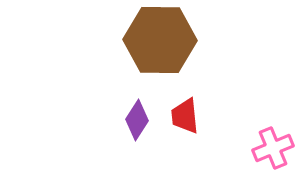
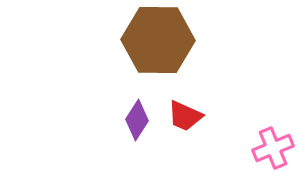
brown hexagon: moved 2 px left
red trapezoid: rotated 60 degrees counterclockwise
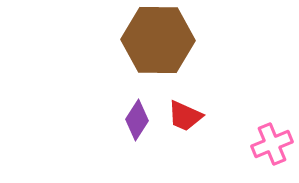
pink cross: moved 1 px left, 4 px up
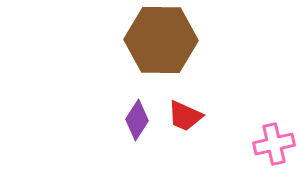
brown hexagon: moved 3 px right
pink cross: moved 2 px right; rotated 9 degrees clockwise
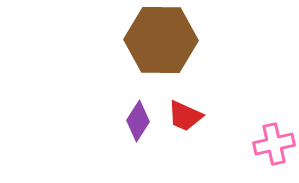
purple diamond: moved 1 px right, 1 px down
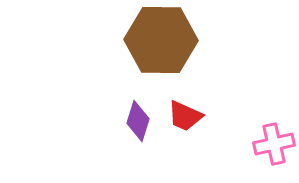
purple diamond: rotated 15 degrees counterclockwise
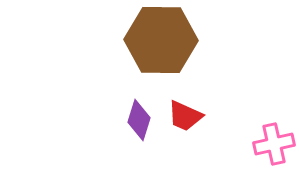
purple diamond: moved 1 px right, 1 px up
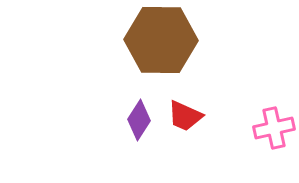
purple diamond: rotated 15 degrees clockwise
pink cross: moved 16 px up
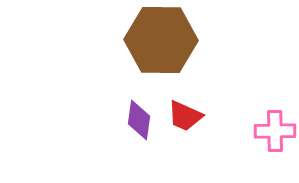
purple diamond: rotated 24 degrees counterclockwise
pink cross: moved 1 px right, 3 px down; rotated 12 degrees clockwise
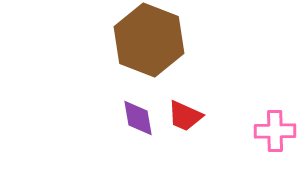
brown hexagon: moved 12 px left; rotated 20 degrees clockwise
purple diamond: moved 1 px left, 2 px up; rotated 18 degrees counterclockwise
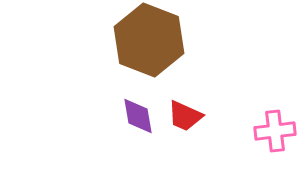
purple diamond: moved 2 px up
pink cross: rotated 6 degrees counterclockwise
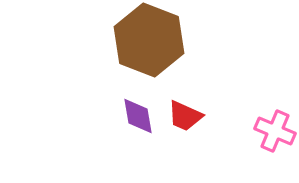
pink cross: rotated 30 degrees clockwise
